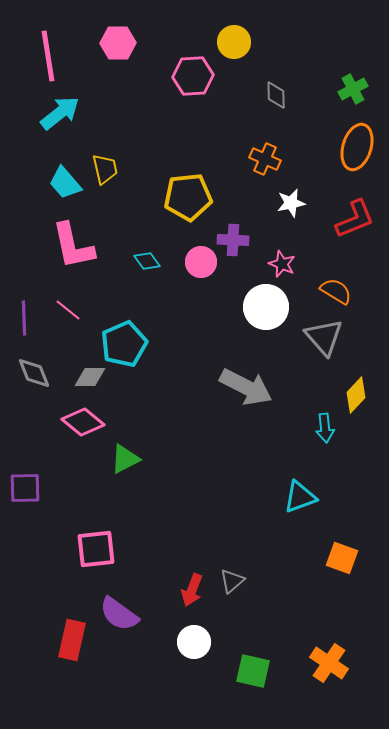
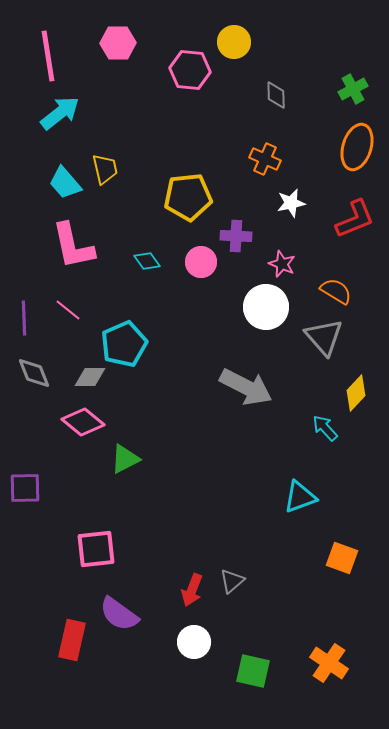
pink hexagon at (193, 76): moved 3 px left, 6 px up; rotated 9 degrees clockwise
purple cross at (233, 240): moved 3 px right, 4 px up
yellow diamond at (356, 395): moved 2 px up
cyan arrow at (325, 428): rotated 144 degrees clockwise
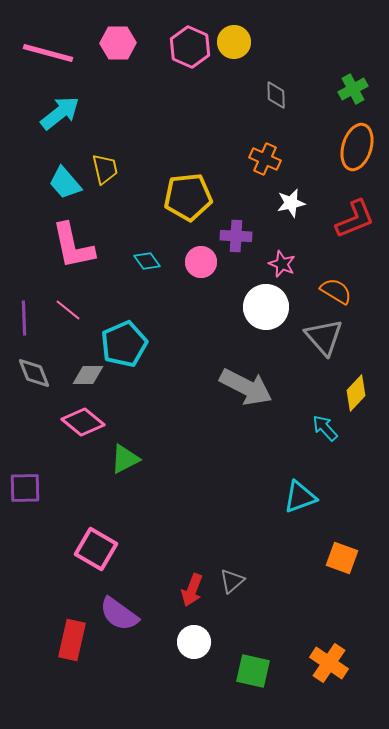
pink line at (48, 56): moved 3 px up; rotated 66 degrees counterclockwise
pink hexagon at (190, 70): moved 23 px up; rotated 18 degrees clockwise
gray diamond at (90, 377): moved 2 px left, 2 px up
pink square at (96, 549): rotated 36 degrees clockwise
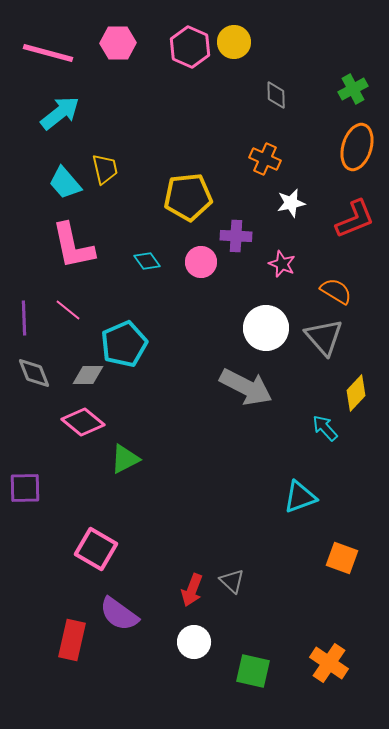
white circle at (266, 307): moved 21 px down
gray triangle at (232, 581): rotated 36 degrees counterclockwise
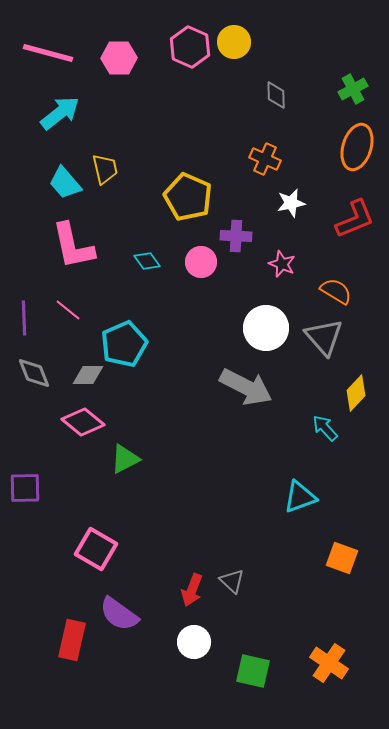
pink hexagon at (118, 43): moved 1 px right, 15 px down
yellow pentagon at (188, 197): rotated 30 degrees clockwise
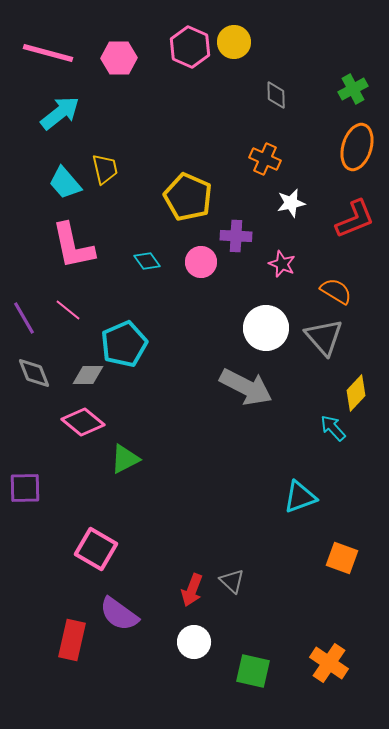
purple line at (24, 318): rotated 28 degrees counterclockwise
cyan arrow at (325, 428): moved 8 px right
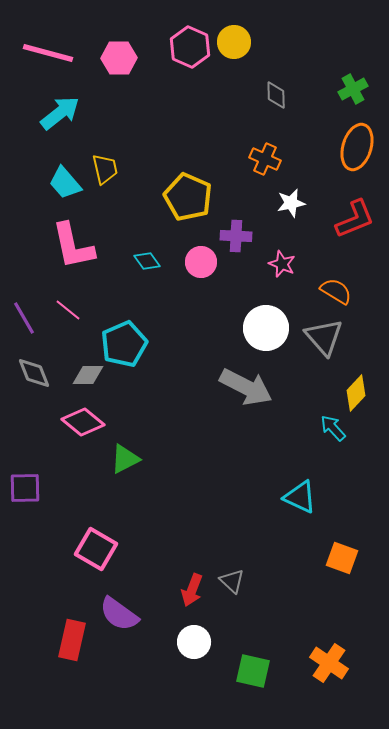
cyan triangle at (300, 497): rotated 45 degrees clockwise
